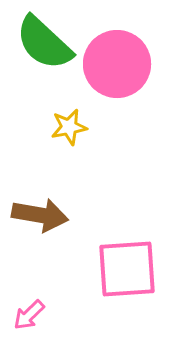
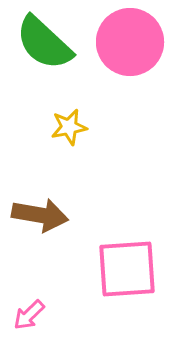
pink circle: moved 13 px right, 22 px up
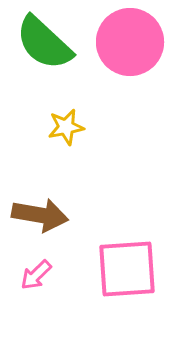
yellow star: moved 3 px left
pink arrow: moved 7 px right, 40 px up
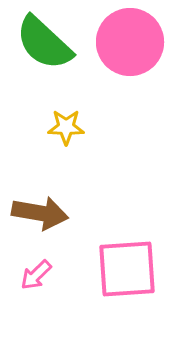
yellow star: rotated 12 degrees clockwise
brown arrow: moved 2 px up
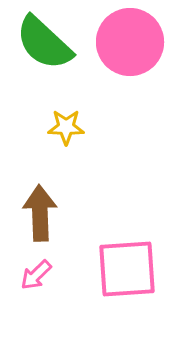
brown arrow: rotated 102 degrees counterclockwise
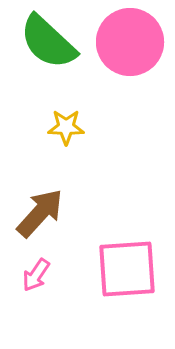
green semicircle: moved 4 px right, 1 px up
brown arrow: rotated 44 degrees clockwise
pink arrow: rotated 12 degrees counterclockwise
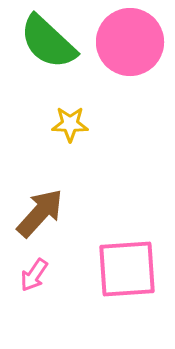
yellow star: moved 4 px right, 3 px up
pink arrow: moved 2 px left
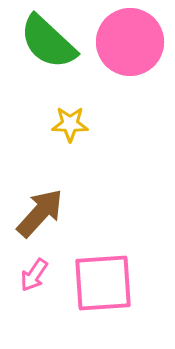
pink square: moved 24 px left, 14 px down
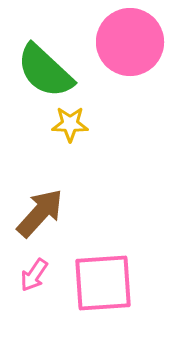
green semicircle: moved 3 px left, 29 px down
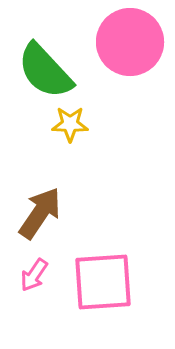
green semicircle: rotated 4 degrees clockwise
brown arrow: rotated 8 degrees counterclockwise
pink square: moved 1 px up
